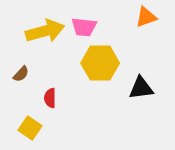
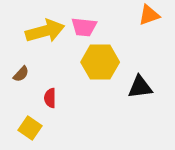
orange triangle: moved 3 px right, 2 px up
yellow hexagon: moved 1 px up
black triangle: moved 1 px left, 1 px up
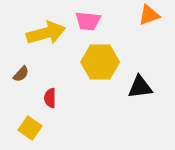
pink trapezoid: moved 4 px right, 6 px up
yellow arrow: moved 1 px right, 2 px down
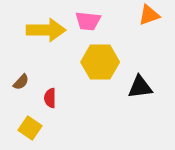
yellow arrow: moved 3 px up; rotated 15 degrees clockwise
brown semicircle: moved 8 px down
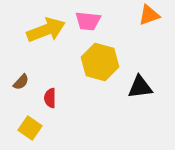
yellow arrow: rotated 21 degrees counterclockwise
yellow hexagon: rotated 15 degrees clockwise
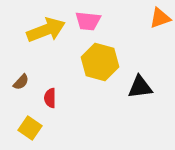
orange triangle: moved 11 px right, 3 px down
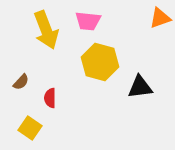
yellow arrow: rotated 90 degrees clockwise
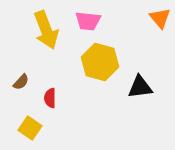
orange triangle: rotated 50 degrees counterclockwise
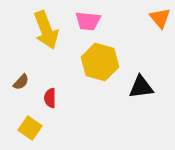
black triangle: moved 1 px right
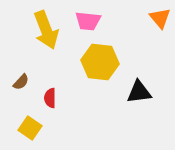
yellow hexagon: rotated 9 degrees counterclockwise
black triangle: moved 2 px left, 5 px down
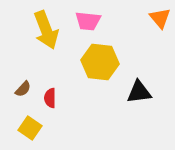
brown semicircle: moved 2 px right, 7 px down
